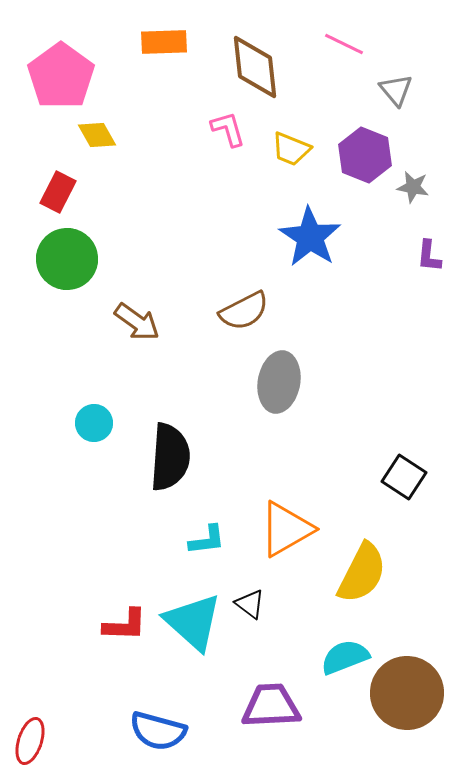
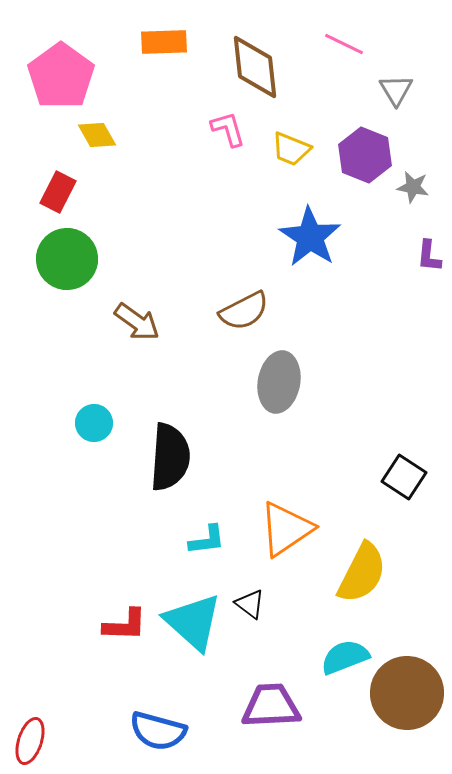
gray triangle: rotated 9 degrees clockwise
orange triangle: rotated 4 degrees counterclockwise
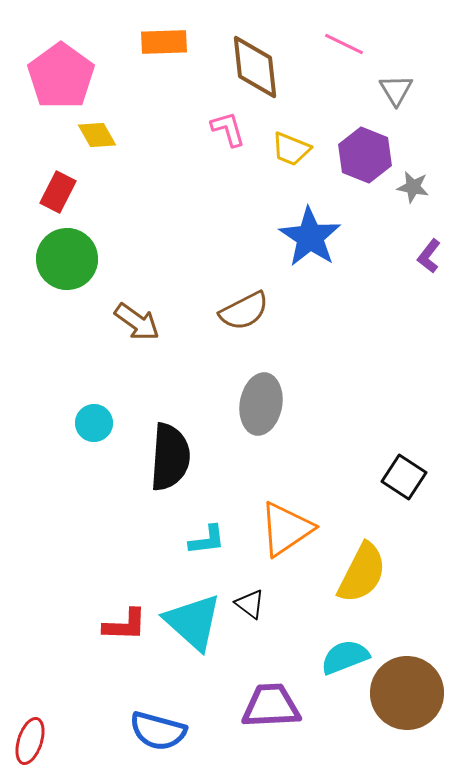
purple L-shape: rotated 32 degrees clockwise
gray ellipse: moved 18 px left, 22 px down
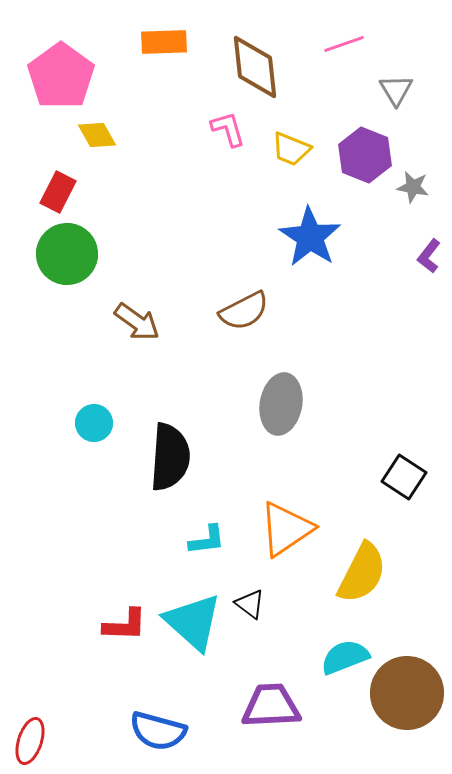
pink line: rotated 45 degrees counterclockwise
green circle: moved 5 px up
gray ellipse: moved 20 px right
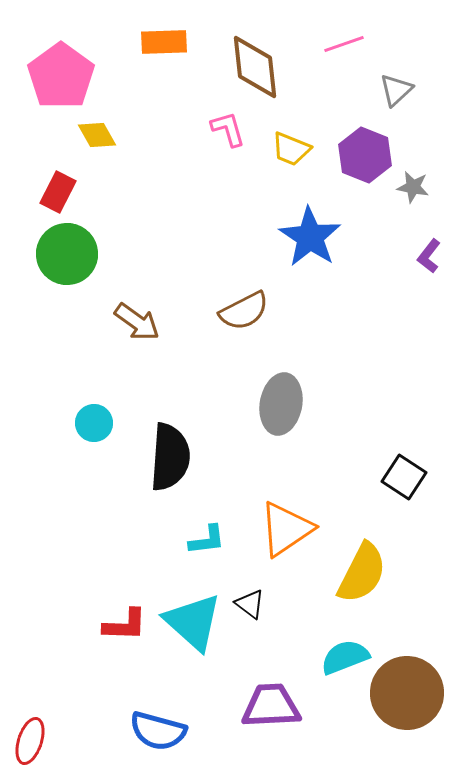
gray triangle: rotated 18 degrees clockwise
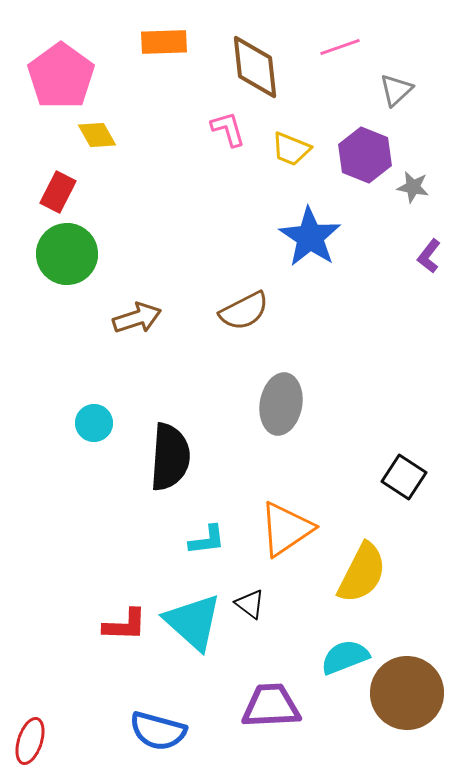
pink line: moved 4 px left, 3 px down
brown arrow: moved 4 px up; rotated 54 degrees counterclockwise
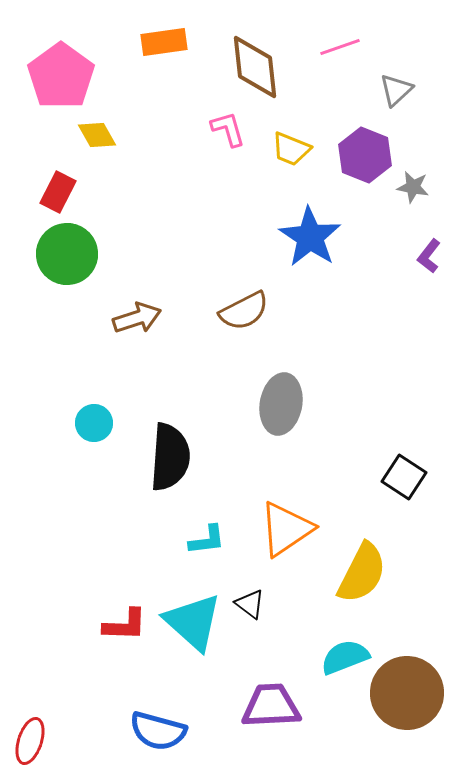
orange rectangle: rotated 6 degrees counterclockwise
